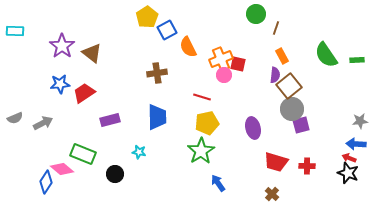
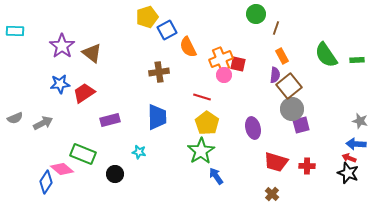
yellow pentagon at (147, 17): rotated 15 degrees clockwise
brown cross at (157, 73): moved 2 px right, 1 px up
gray star at (360, 121): rotated 21 degrees clockwise
yellow pentagon at (207, 123): rotated 25 degrees counterclockwise
blue arrow at (218, 183): moved 2 px left, 7 px up
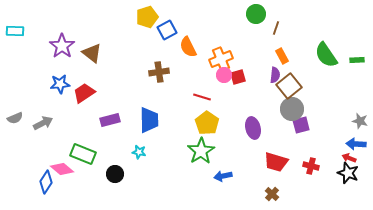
red square at (238, 64): moved 13 px down; rotated 28 degrees counterclockwise
blue trapezoid at (157, 117): moved 8 px left, 3 px down
red cross at (307, 166): moved 4 px right; rotated 14 degrees clockwise
blue arrow at (216, 176): moved 7 px right; rotated 66 degrees counterclockwise
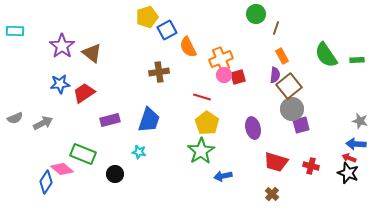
blue trapezoid at (149, 120): rotated 20 degrees clockwise
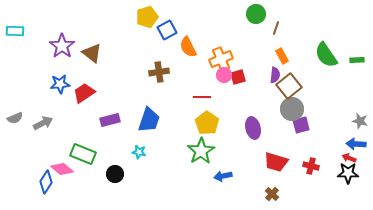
red line at (202, 97): rotated 18 degrees counterclockwise
black star at (348, 173): rotated 20 degrees counterclockwise
